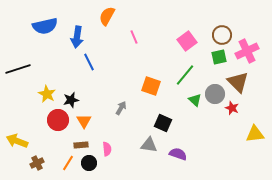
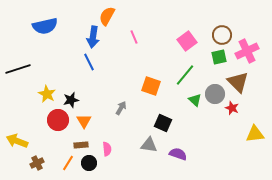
blue arrow: moved 16 px right
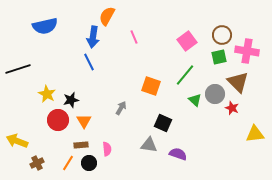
pink cross: rotated 35 degrees clockwise
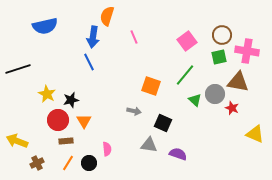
orange semicircle: rotated 12 degrees counterclockwise
brown triangle: rotated 35 degrees counterclockwise
gray arrow: moved 13 px right, 3 px down; rotated 72 degrees clockwise
yellow triangle: rotated 30 degrees clockwise
brown rectangle: moved 15 px left, 4 px up
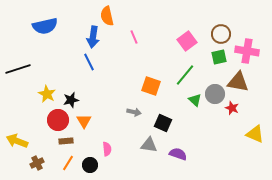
orange semicircle: rotated 30 degrees counterclockwise
brown circle: moved 1 px left, 1 px up
gray arrow: moved 1 px down
black circle: moved 1 px right, 2 px down
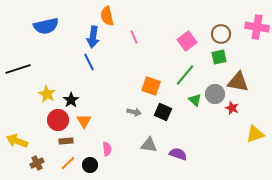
blue semicircle: moved 1 px right
pink cross: moved 10 px right, 24 px up
black star: rotated 21 degrees counterclockwise
black square: moved 11 px up
yellow triangle: rotated 42 degrees counterclockwise
orange line: rotated 14 degrees clockwise
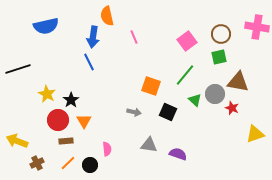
black square: moved 5 px right
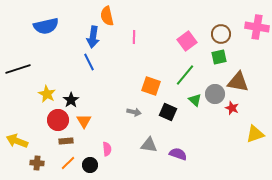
pink line: rotated 24 degrees clockwise
brown cross: rotated 32 degrees clockwise
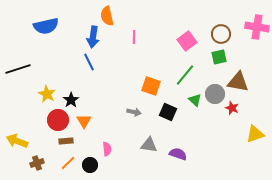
brown cross: rotated 24 degrees counterclockwise
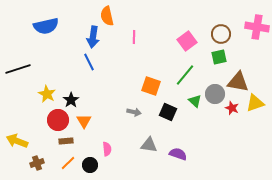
green triangle: moved 1 px down
yellow triangle: moved 31 px up
